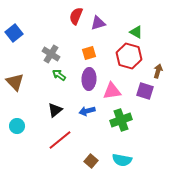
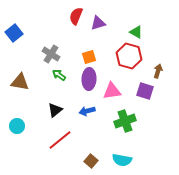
orange square: moved 4 px down
brown triangle: moved 5 px right; rotated 36 degrees counterclockwise
green cross: moved 4 px right, 1 px down
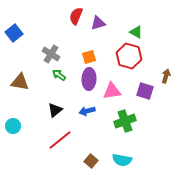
brown arrow: moved 8 px right, 5 px down
cyan circle: moved 4 px left
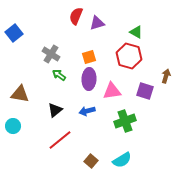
purple triangle: moved 1 px left
brown triangle: moved 12 px down
cyan semicircle: rotated 42 degrees counterclockwise
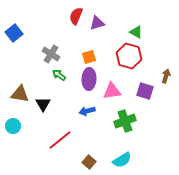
black triangle: moved 12 px left, 6 px up; rotated 21 degrees counterclockwise
brown square: moved 2 px left, 1 px down
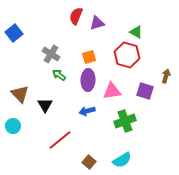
red hexagon: moved 2 px left, 1 px up
purple ellipse: moved 1 px left, 1 px down
brown triangle: rotated 36 degrees clockwise
black triangle: moved 2 px right, 1 px down
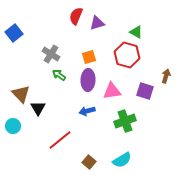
brown triangle: moved 1 px right
black triangle: moved 7 px left, 3 px down
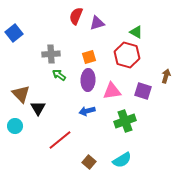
gray cross: rotated 36 degrees counterclockwise
purple square: moved 2 px left
cyan circle: moved 2 px right
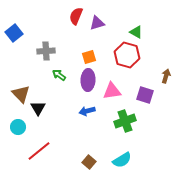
gray cross: moved 5 px left, 3 px up
purple square: moved 2 px right, 4 px down
cyan circle: moved 3 px right, 1 px down
red line: moved 21 px left, 11 px down
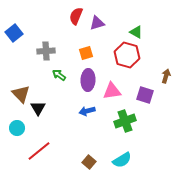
orange square: moved 3 px left, 4 px up
cyan circle: moved 1 px left, 1 px down
